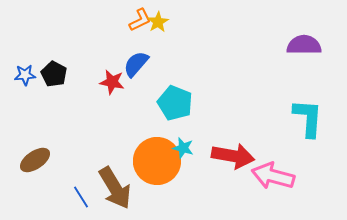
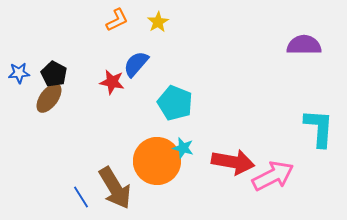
orange L-shape: moved 23 px left
blue star: moved 6 px left, 2 px up
cyan L-shape: moved 11 px right, 10 px down
red arrow: moved 6 px down
brown ellipse: moved 14 px right, 62 px up; rotated 20 degrees counterclockwise
pink arrow: rotated 138 degrees clockwise
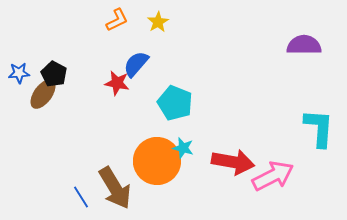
red star: moved 5 px right, 1 px down
brown ellipse: moved 6 px left, 4 px up
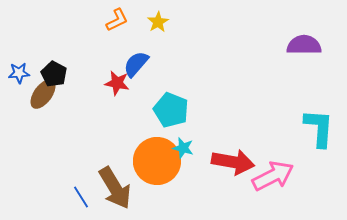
cyan pentagon: moved 4 px left, 7 px down
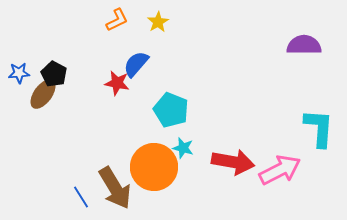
orange circle: moved 3 px left, 6 px down
pink arrow: moved 7 px right, 6 px up
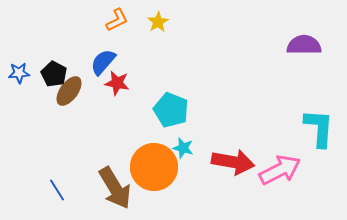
blue semicircle: moved 33 px left, 2 px up
brown ellipse: moved 26 px right, 3 px up
blue line: moved 24 px left, 7 px up
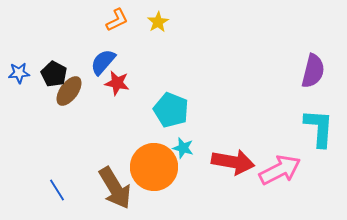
purple semicircle: moved 9 px right, 26 px down; rotated 104 degrees clockwise
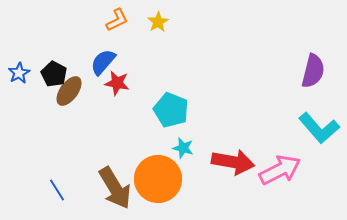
blue star: rotated 25 degrees counterclockwise
cyan L-shape: rotated 135 degrees clockwise
orange circle: moved 4 px right, 12 px down
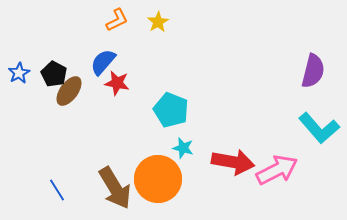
pink arrow: moved 3 px left
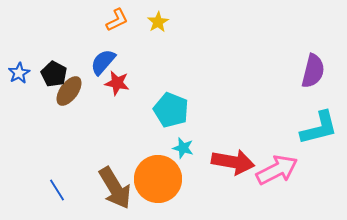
cyan L-shape: rotated 63 degrees counterclockwise
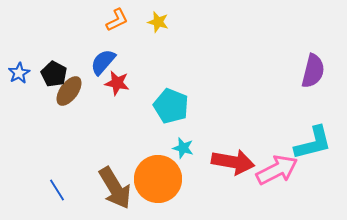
yellow star: rotated 25 degrees counterclockwise
cyan pentagon: moved 4 px up
cyan L-shape: moved 6 px left, 15 px down
